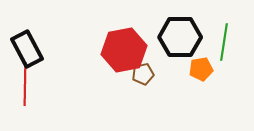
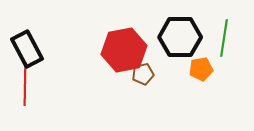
green line: moved 4 px up
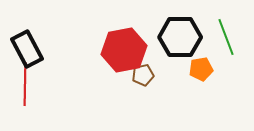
green line: moved 2 px right, 1 px up; rotated 30 degrees counterclockwise
brown pentagon: moved 1 px down
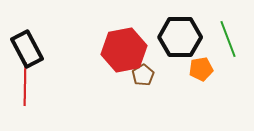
green line: moved 2 px right, 2 px down
brown pentagon: rotated 20 degrees counterclockwise
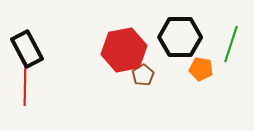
green line: moved 3 px right, 5 px down; rotated 39 degrees clockwise
orange pentagon: rotated 20 degrees clockwise
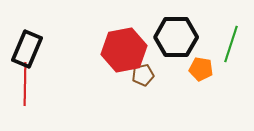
black hexagon: moved 4 px left
black rectangle: rotated 51 degrees clockwise
brown pentagon: rotated 20 degrees clockwise
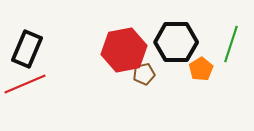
black hexagon: moved 5 px down
orange pentagon: rotated 30 degrees clockwise
brown pentagon: moved 1 px right, 1 px up
red line: rotated 66 degrees clockwise
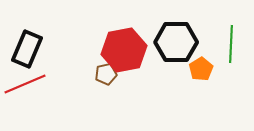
green line: rotated 15 degrees counterclockwise
brown pentagon: moved 38 px left
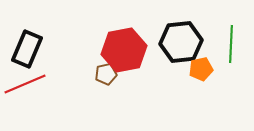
black hexagon: moved 5 px right; rotated 6 degrees counterclockwise
orange pentagon: rotated 20 degrees clockwise
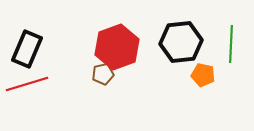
red hexagon: moved 7 px left, 3 px up; rotated 9 degrees counterclockwise
orange pentagon: moved 2 px right, 6 px down; rotated 25 degrees clockwise
brown pentagon: moved 3 px left
red line: moved 2 px right; rotated 6 degrees clockwise
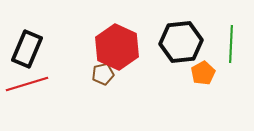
red hexagon: rotated 15 degrees counterclockwise
orange pentagon: moved 2 px up; rotated 30 degrees clockwise
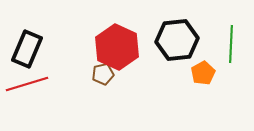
black hexagon: moved 4 px left, 2 px up
